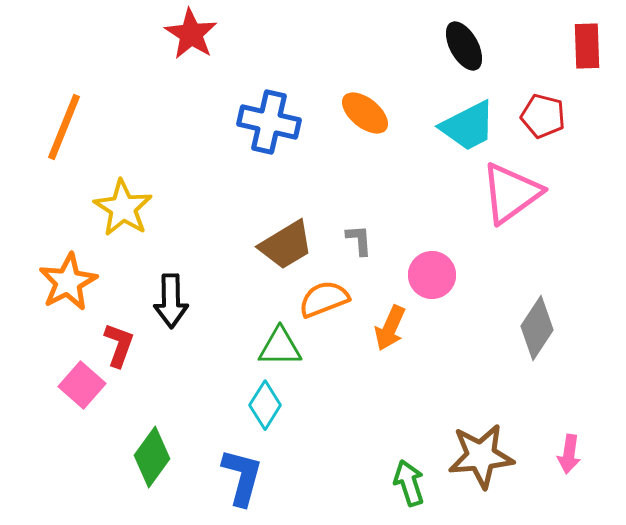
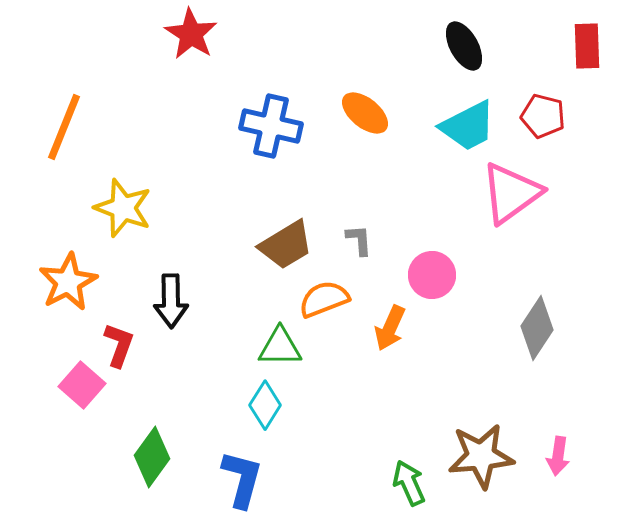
blue cross: moved 2 px right, 4 px down
yellow star: rotated 12 degrees counterclockwise
pink arrow: moved 11 px left, 2 px down
blue L-shape: moved 2 px down
green arrow: rotated 6 degrees counterclockwise
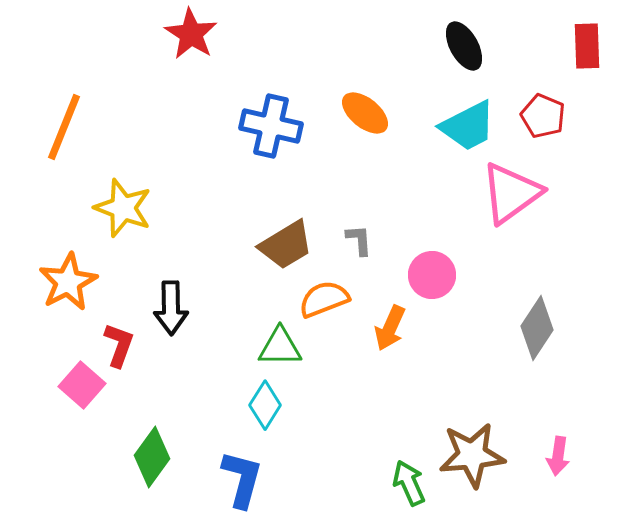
red pentagon: rotated 9 degrees clockwise
black arrow: moved 7 px down
brown star: moved 9 px left, 1 px up
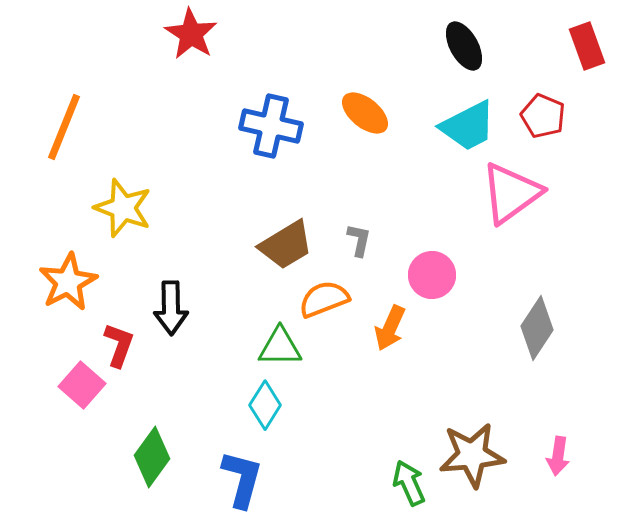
red rectangle: rotated 18 degrees counterclockwise
gray L-shape: rotated 16 degrees clockwise
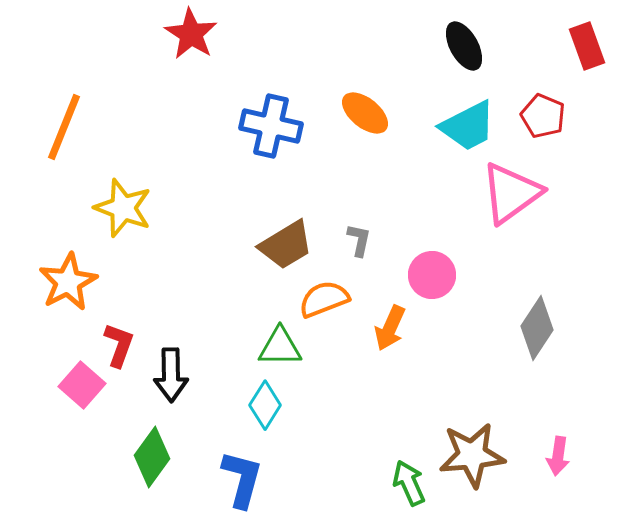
black arrow: moved 67 px down
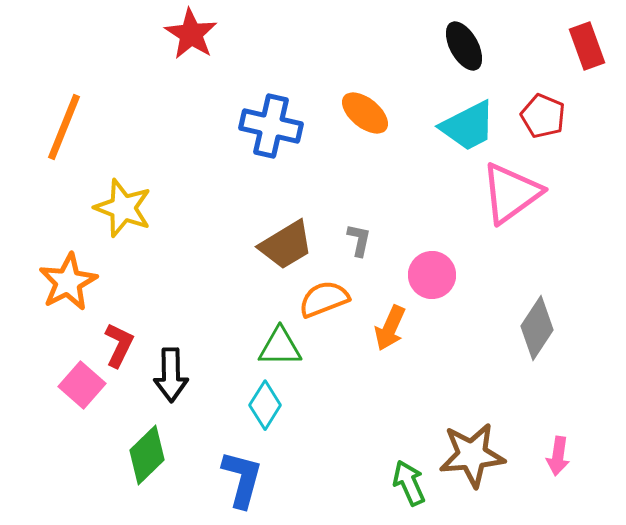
red L-shape: rotated 6 degrees clockwise
green diamond: moved 5 px left, 2 px up; rotated 10 degrees clockwise
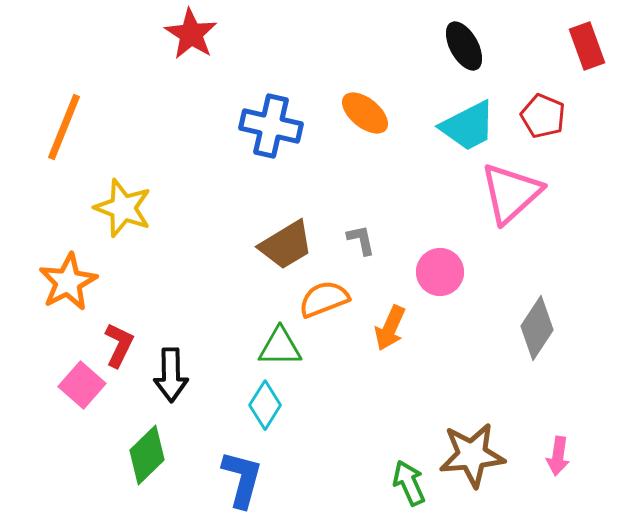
pink triangle: rotated 6 degrees counterclockwise
gray L-shape: moved 2 px right; rotated 24 degrees counterclockwise
pink circle: moved 8 px right, 3 px up
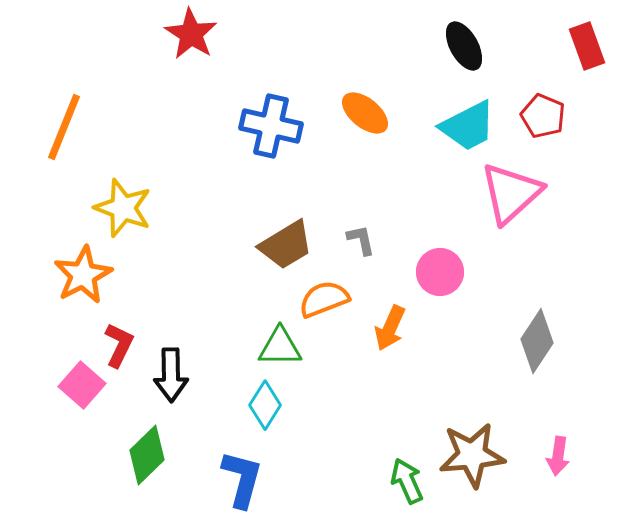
orange star: moved 15 px right, 7 px up
gray diamond: moved 13 px down
green arrow: moved 2 px left, 2 px up
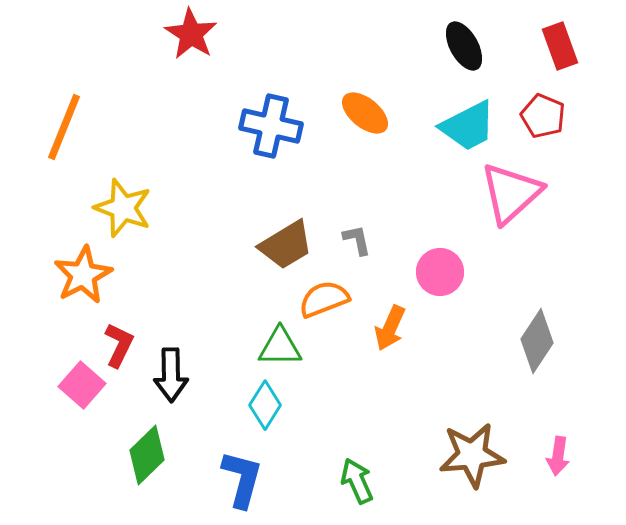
red rectangle: moved 27 px left
gray L-shape: moved 4 px left
green arrow: moved 50 px left
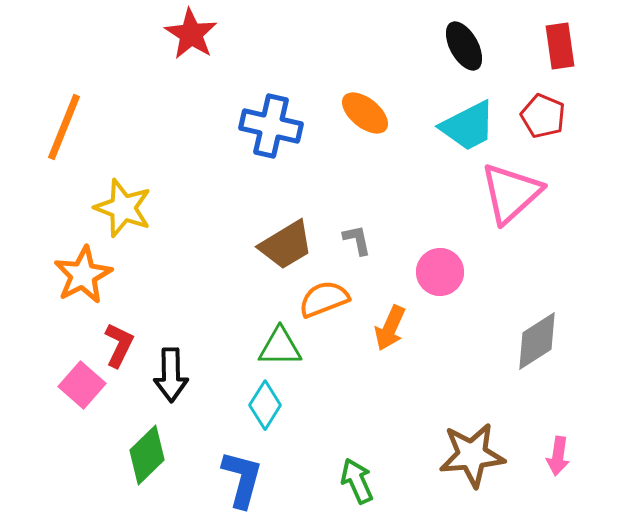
red rectangle: rotated 12 degrees clockwise
gray diamond: rotated 24 degrees clockwise
